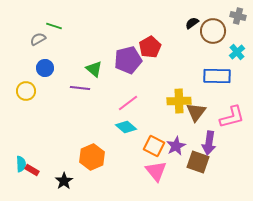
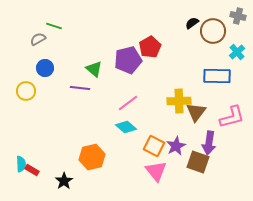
orange hexagon: rotated 10 degrees clockwise
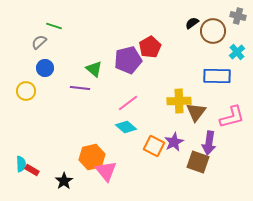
gray semicircle: moved 1 px right, 3 px down; rotated 14 degrees counterclockwise
purple star: moved 2 px left, 4 px up
pink triangle: moved 50 px left
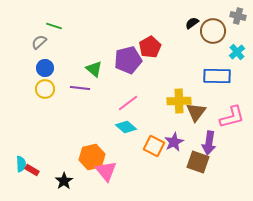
yellow circle: moved 19 px right, 2 px up
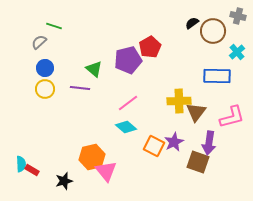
black star: rotated 18 degrees clockwise
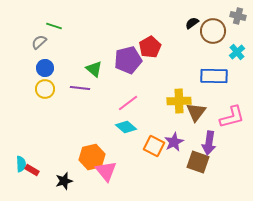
blue rectangle: moved 3 px left
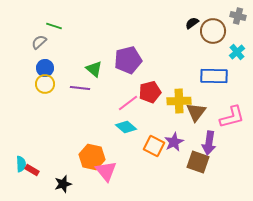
red pentagon: moved 45 px down; rotated 15 degrees clockwise
yellow circle: moved 5 px up
orange hexagon: rotated 25 degrees clockwise
black star: moved 1 px left, 3 px down
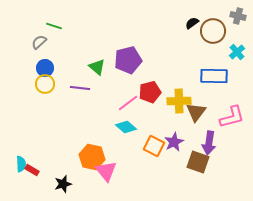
green triangle: moved 3 px right, 2 px up
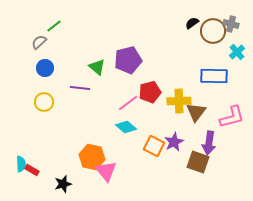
gray cross: moved 7 px left, 8 px down
green line: rotated 56 degrees counterclockwise
yellow circle: moved 1 px left, 18 px down
